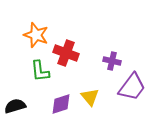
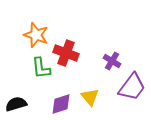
purple cross: rotated 18 degrees clockwise
green L-shape: moved 1 px right, 3 px up
black semicircle: moved 1 px right, 2 px up
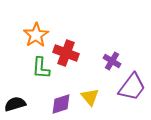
orange star: rotated 20 degrees clockwise
green L-shape: rotated 10 degrees clockwise
black semicircle: moved 1 px left
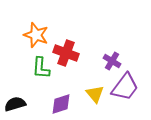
orange star: rotated 20 degrees counterclockwise
purple trapezoid: moved 7 px left
yellow triangle: moved 5 px right, 3 px up
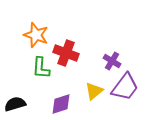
yellow triangle: moved 1 px left, 3 px up; rotated 30 degrees clockwise
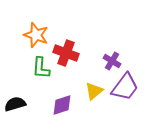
purple diamond: moved 1 px right, 1 px down
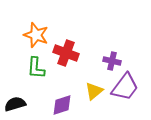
purple cross: rotated 18 degrees counterclockwise
green L-shape: moved 5 px left
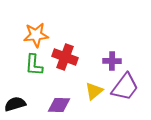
orange star: rotated 25 degrees counterclockwise
red cross: moved 1 px left, 4 px down
purple cross: rotated 12 degrees counterclockwise
green L-shape: moved 2 px left, 3 px up
purple diamond: moved 3 px left; rotated 20 degrees clockwise
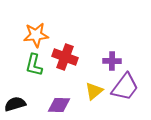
green L-shape: rotated 10 degrees clockwise
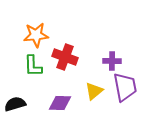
green L-shape: moved 1 px left, 1 px down; rotated 15 degrees counterclockwise
purple trapezoid: rotated 48 degrees counterclockwise
purple diamond: moved 1 px right, 2 px up
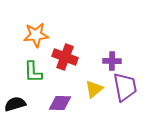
green L-shape: moved 6 px down
yellow triangle: moved 2 px up
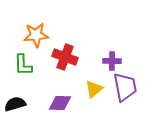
green L-shape: moved 10 px left, 7 px up
